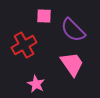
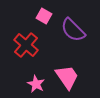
pink square: rotated 28 degrees clockwise
red cross: moved 2 px right; rotated 20 degrees counterclockwise
pink trapezoid: moved 5 px left, 13 px down
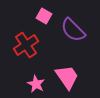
red cross: rotated 15 degrees clockwise
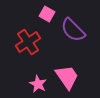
pink square: moved 3 px right, 2 px up
red cross: moved 2 px right, 3 px up
pink star: moved 2 px right
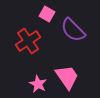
red cross: moved 1 px up
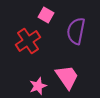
pink square: moved 1 px left, 1 px down
purple semicircle: moved 3 px right, 1 px down; rotated 56 degrees clockwise
pink star: moved 2 px down; rotated 24 degrees clockwise
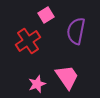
pink square: rotated 28 degrees clockwise
pink star: moved 1 px left, 2 px up
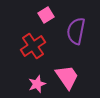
red cross: moved 5 px right, 5 px down
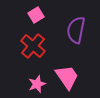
pink square: moved 10 px left
purple semicircle: moved 1 px up
red cross: rotated 15 degrees counterclockwise
